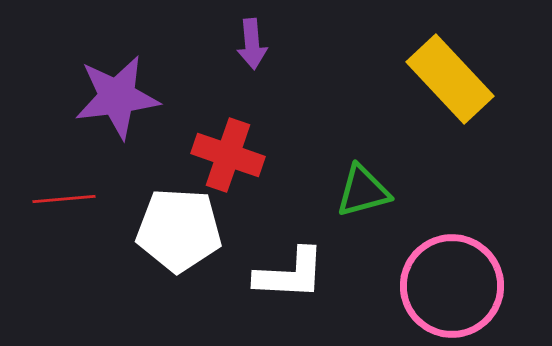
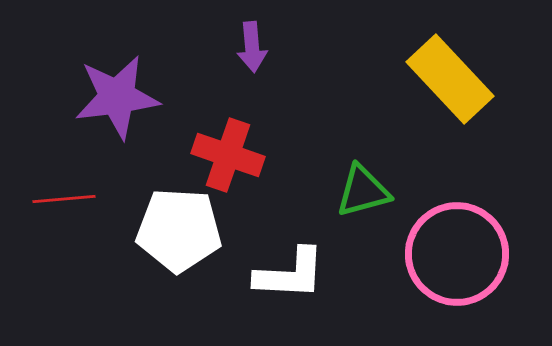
purple arrow: moved 3 px down
pink circle: moved 5 px right, 32 px up
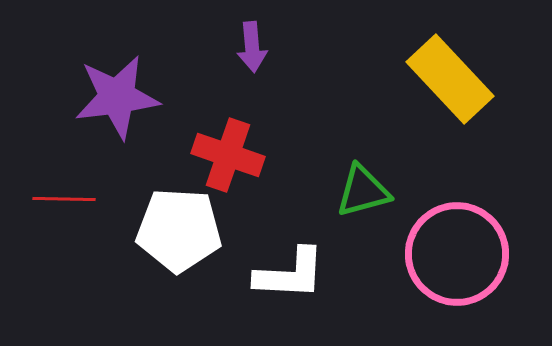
red line: rotated 6 degrees clockwise
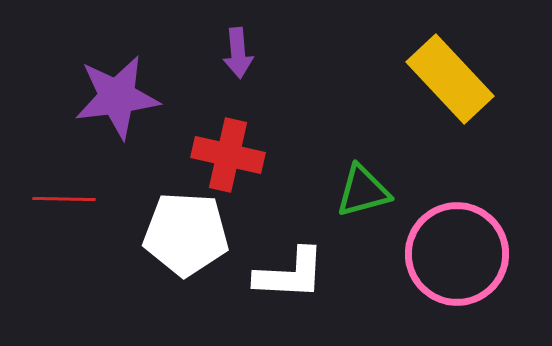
purple arrow: moved 14 px left, 6 px down
red cross: rotated 6 degrees counterclockwise
white pentagon: moved 7 px right, 4 px down
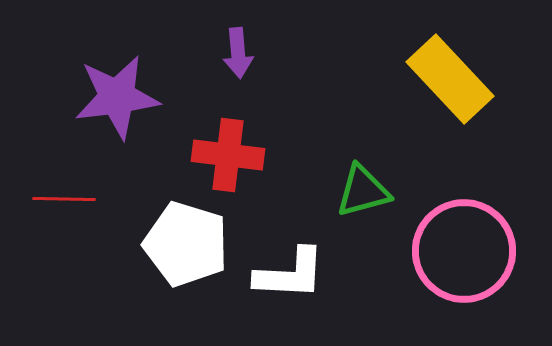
red cross: rotated 6 degrees counterclockwise
white pentagon: moved 10 px down; rotated 14 degrees clockwise
pink circle: moved 7 px right, 3 px up
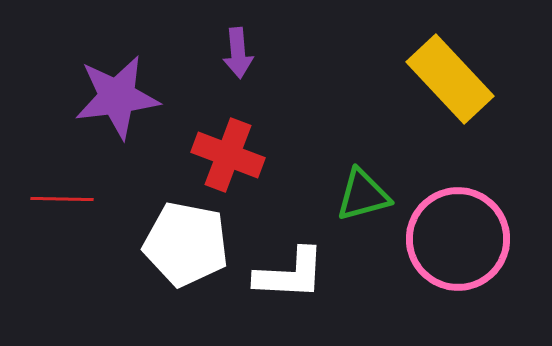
red cross: rotated 14 degrees clockwise
green triangle: moved 4 px down
red line: moved 2 px left
white pentagon: rotated 6 degrees counterclockwise
pink circle: moved 6 px left, 12 px up
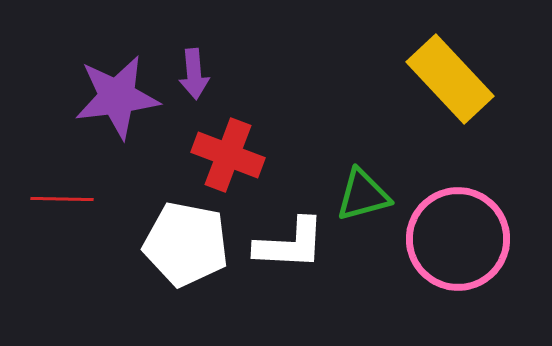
purple arrow: moved 44 px left, 21 px down
white L-shape: moved 30 px up
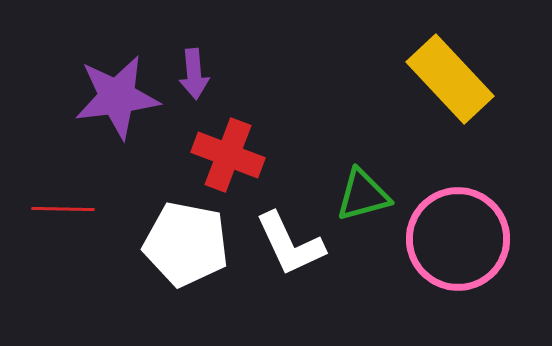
red line: moved 1 px right, 10 px down
white L-shape: rotated 62 degrees clockwise
